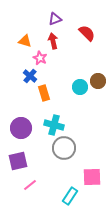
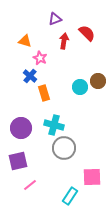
red arrow: moved 11 px right; rotated 21 degrees clockwise
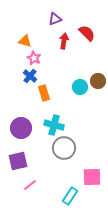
pink star: moved 6 px left
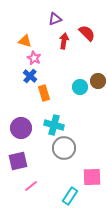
pink line: moved 1 px right, 1 px down
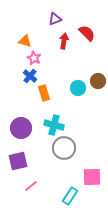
cyan circle: moved 2 px left, 1 px down
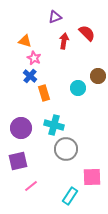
purple triangle: moved 2 px up
brown circle: moved 5 px up
gray circle: moved 2 px right, 1 px down
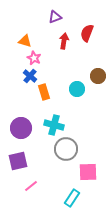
red semicircle: rotated 114 degrees counterclockwise
cyan circle: moved 1 px left, 1 px down
orange rectangle: moved 1 px up
pink square: moved 4 px left, 5 px up
cyan rectangle: moved 2 px right, 2 px down
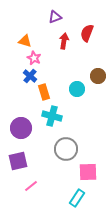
cyan cross: moved 2 px left, 9 px up
cyan rectangle: moved 5 px right
